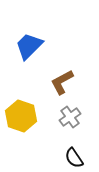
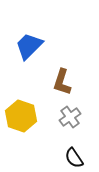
brown L-shape: rotated 44 degrees counterclockwise
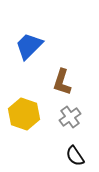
yellow hexagon: moved 3 px right, 2 px up
black semicircle: moved 1 px right, 2 px up
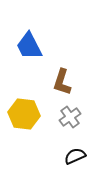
blue trapezoid: rotated 72 degrees counterclockwise
yellow hexagon: rotated 12 degrees counterclockwise
black semicircle: rotated 100 degrees clockwise
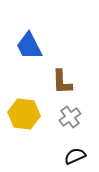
brown L-shape: rotated 20 degrees counterclockwise
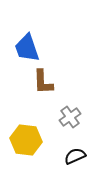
blue trapezoid: moved 2 px left, 2 px down; rotated 8 degrees clockwise
brown L-shape: moved 19 px left
yellow hexagon: moved 2 px right, 26 px down
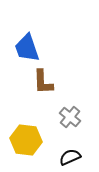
gray cross: rotated 15 degrees counterclockwise
black semicircle: moved 5 px left, 1 px down
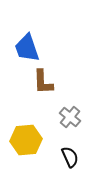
yellow hexagon: rotated 12 degrees counterclockwise
black semicircle: rotated 90 degrees clockwise
